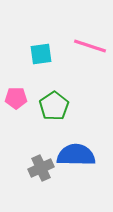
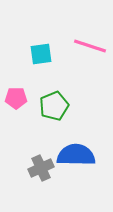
green pentagon: rotated 12 degrees clockwise
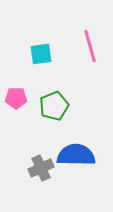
pink line: rotated 56 degrees clockwise
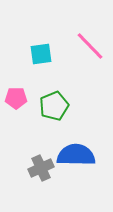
pink line: rotated 28 degrees counterclockwise
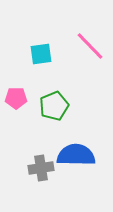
gray cross: rotated 15 degrees clockwise
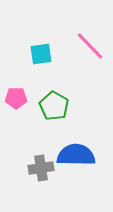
green pentagon: rotated 20 degrees counterclockwise
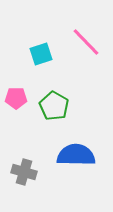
pink line: moved 4 px left, 4 px up
cyan square: rotated 10 degrees counterclockwise
gray cross: moved 17 px left, 4 px down; rotated 25 degrees clockwise
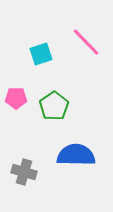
green pentagon: rotated 8 degrees clockwise
